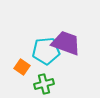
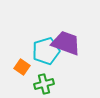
cyan pentagon: rotated 12 degrees counterclockwise
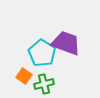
cyan pentagon: moved 4 px left, 2 px down; rotated 24 degrees counterclockwise
orange square: moved 2 px right, 9 px down
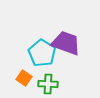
orange square: moved 2 px down
green cross: moved 4 px right; rotated 18 degrees clockwise
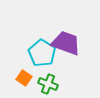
green cross: rotated 18 degrees clockwise
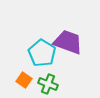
purple trapezoid: moved 2 px right, 1 px up
orange square: moved 2 px down
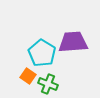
purple trapezoid: moved 5 px right; rotated 24 degrees counterclockwise
orange square: moved 4 px right, 4 px up
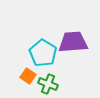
cyan pentagon: moved 1 px right
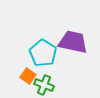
purple trapezoid: rotated 16 degrees clockwise
green cross: moved 4 px left, 1 px down
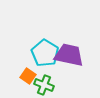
purple trapezoid: moved 4 px left, 13 px down
cyan pentagon: moved 2 px right
